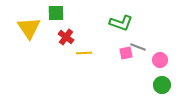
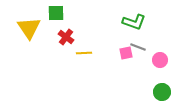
green L-shape: moved 13 px right, 1 px up
green circle: moved 7 px down
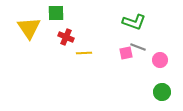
red cross: rotated 14 degrees counterclockwise
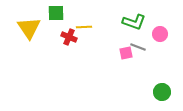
red cross: moved 3 px right
yellow line: moved 26 px up
pink circle: moved 26 px up
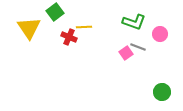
green square: moved 1 px left, 1 px up; rotated 36 degrees counterclockwise
pink square: rotated 24 degrees counterclockwise
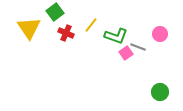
green L-shape: moved 18 px left, 14 px down
yellow line: moved 7 px right, 2 px up; rotated 49 degrees counterclockwise
red cross: moved 3 px left, 4 px up
green circle: moved 2 px left
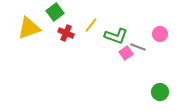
yellow triangle: rotated 45 degrees clockwise
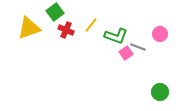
red cross: moved 3 px up
